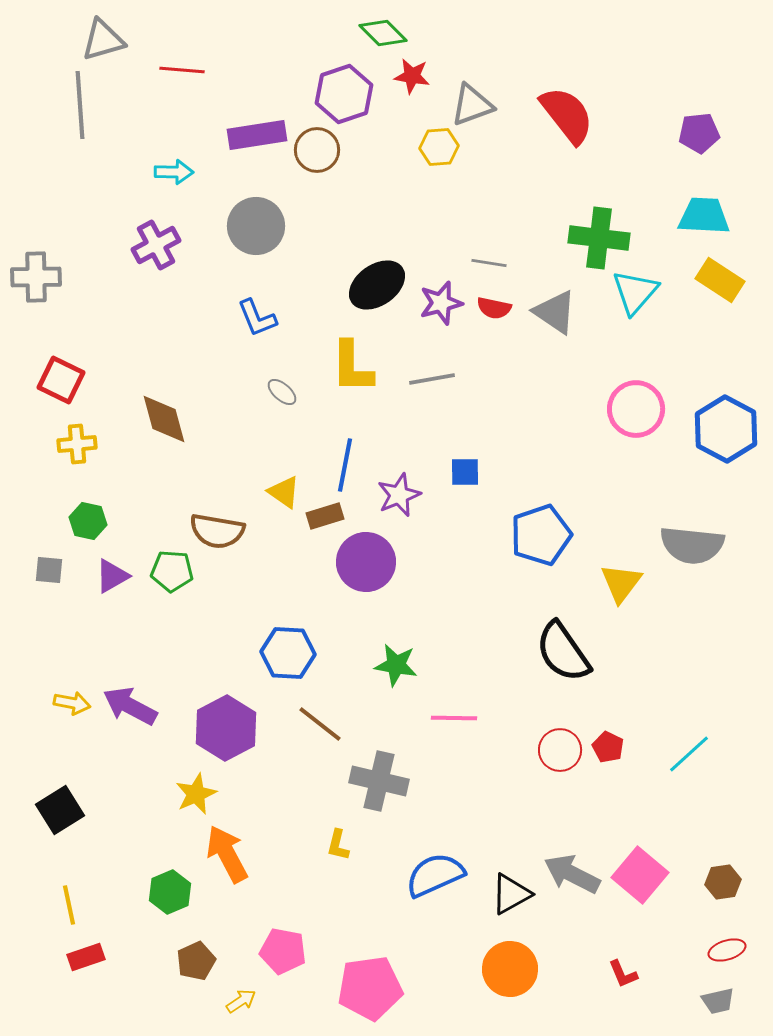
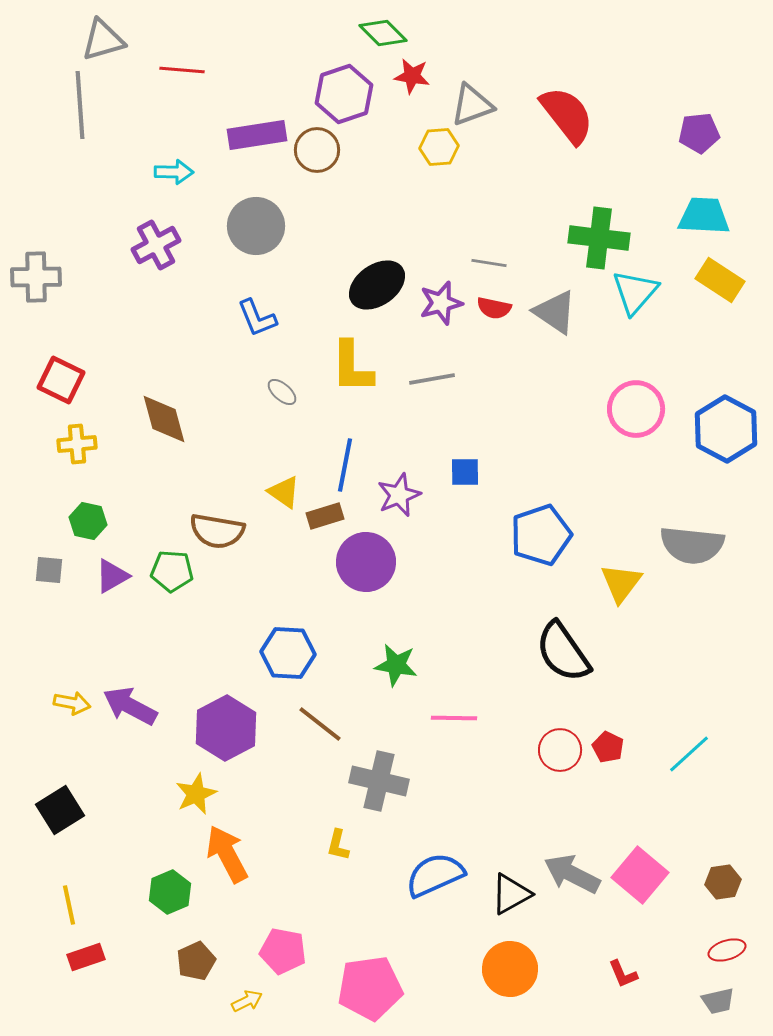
yellow arrow at (241, 1001): moved 6 px right; rotated 8 degrees clockwise
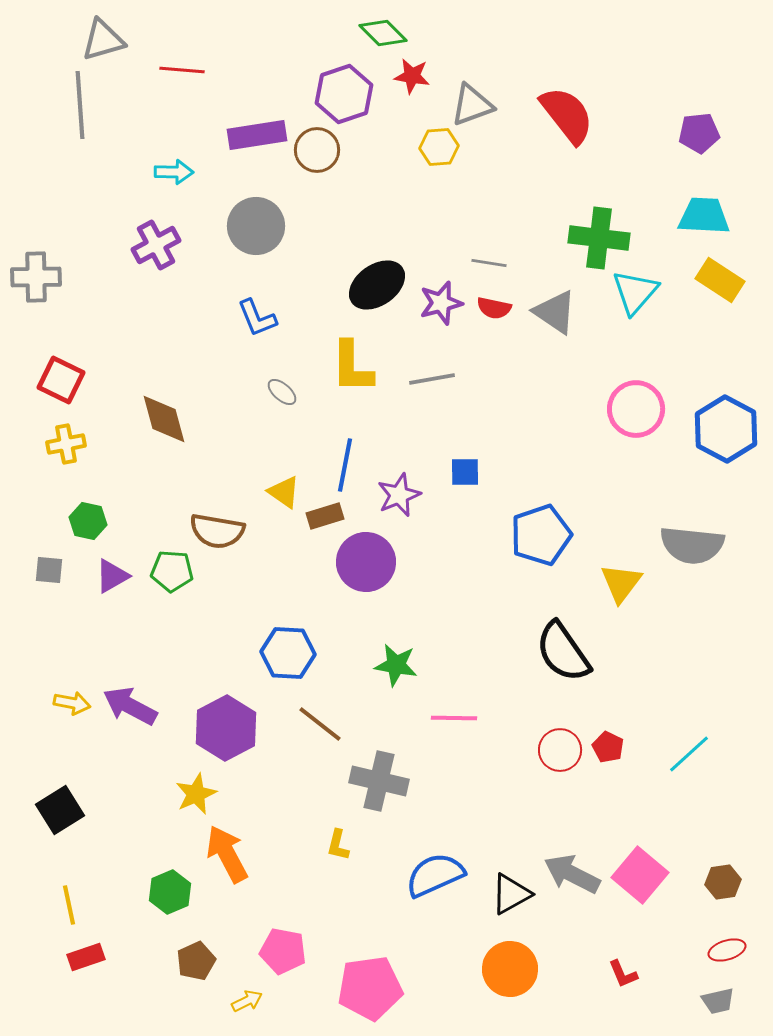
yellow cross at (77, 444): moved 11 px left; rotated 6 degrees counterclockwise
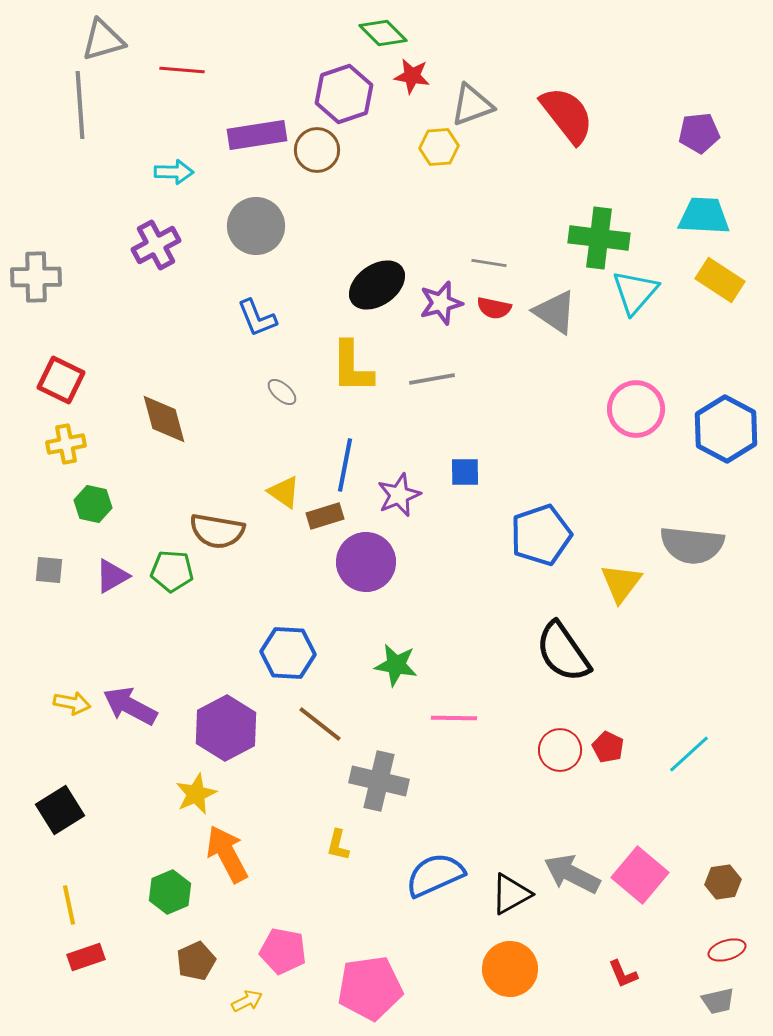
green hexagon at (88, 521): moved 5 px right, 17 px up
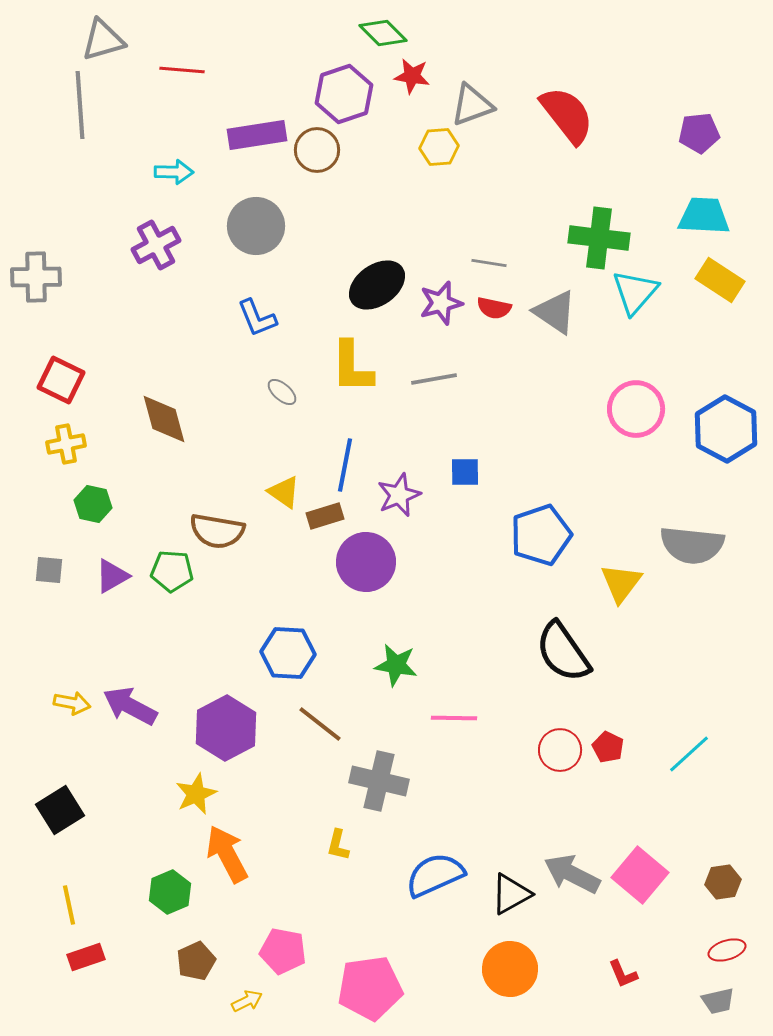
gray line at (432, 379): moved 2 px right
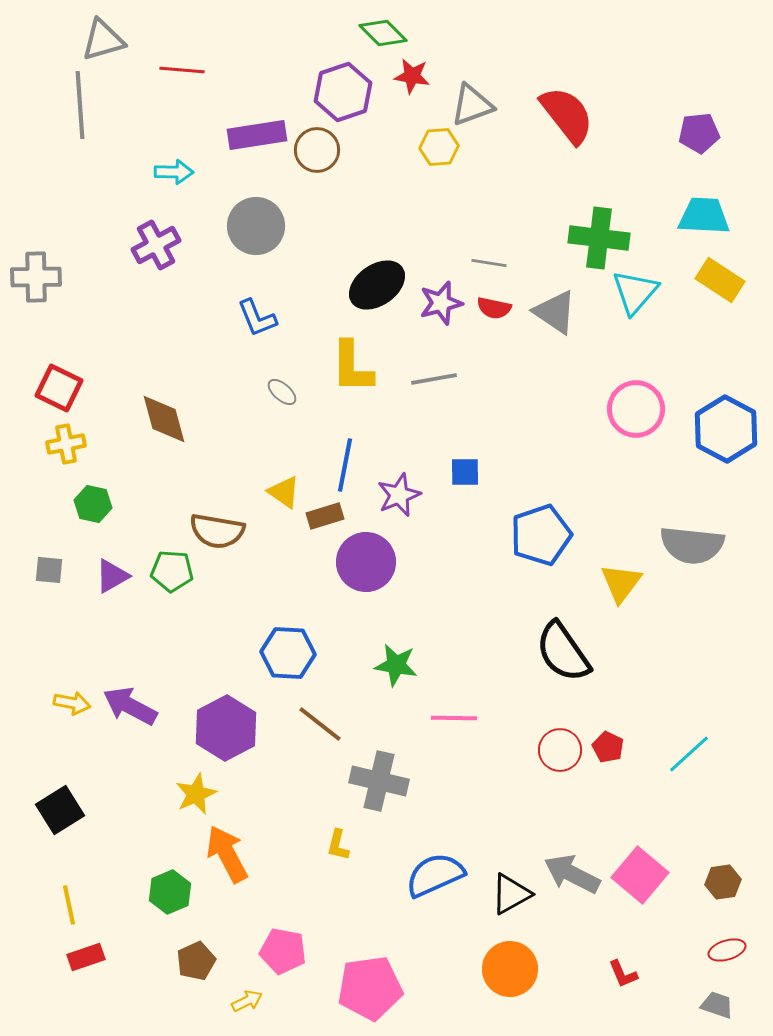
purple hexagon at (344, 94): moved 1 px left, 2 px up
red square at (61, 380): moved 2 px left, 8 px down
gray trapezoid at (718, 1001): moved 1 px left, 4 px down; rotated 148 degrees counterclockwise
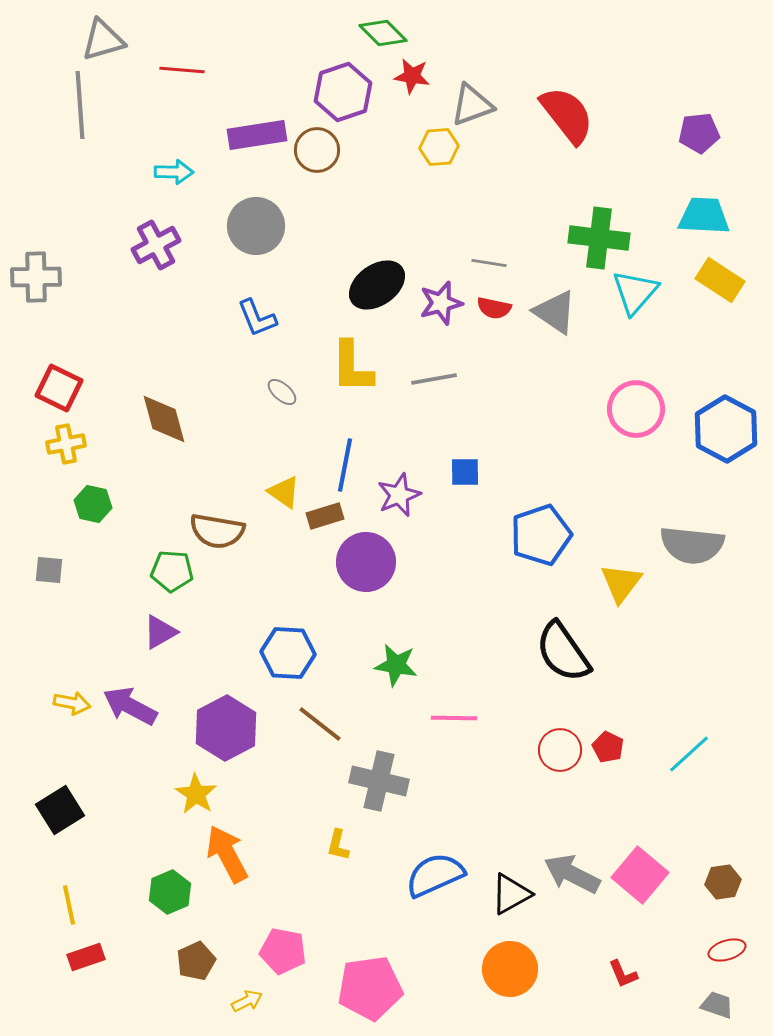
purple triangle at (112, 576): moved 48 px right, 56 px down
yellow star at (196, 794): rotated 15 degrees counterclockwise
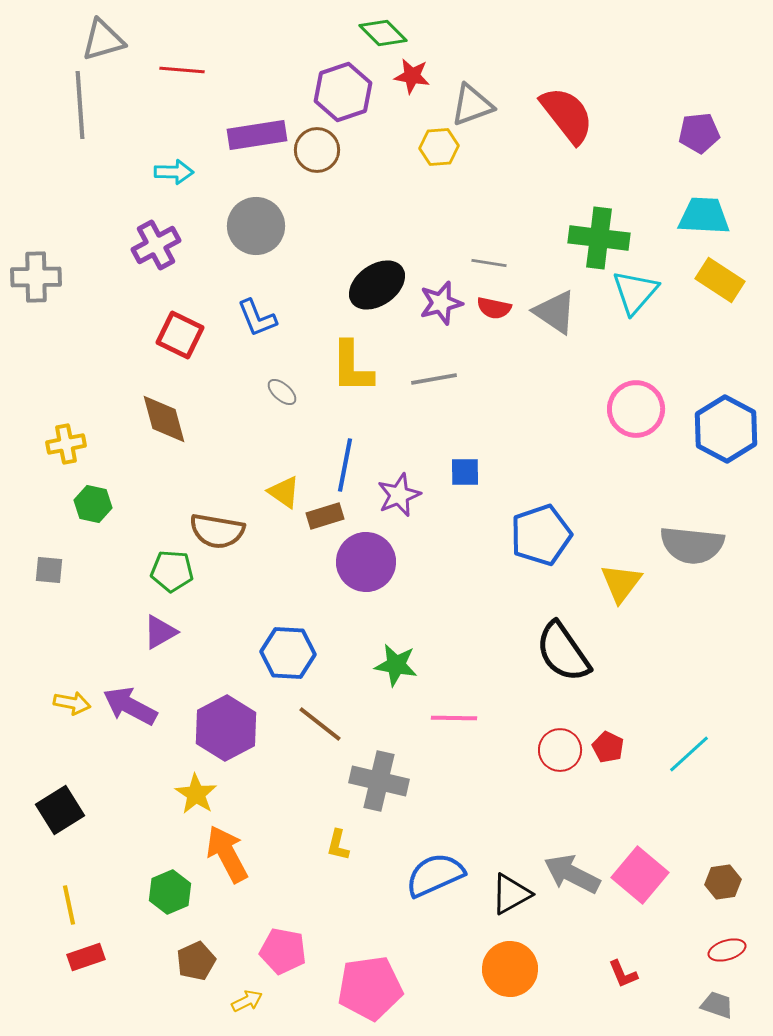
red square at (59, 388): moved 121 px right, 53 px up
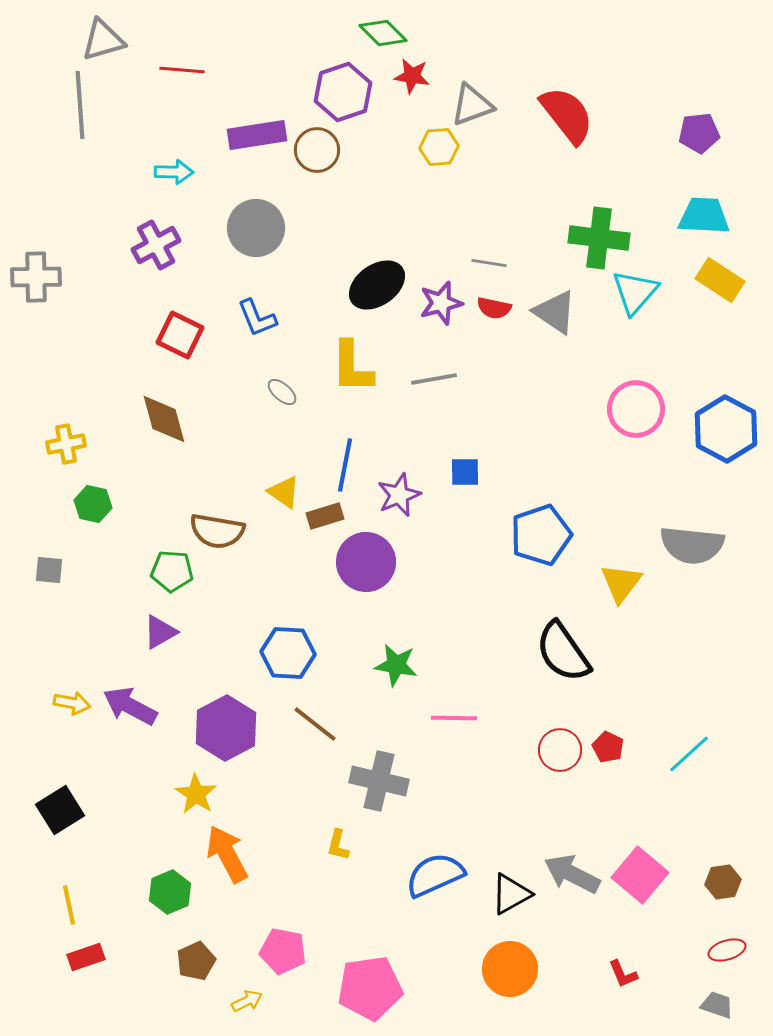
gray circle at (256, 226): moved 2 px down
brown line at (320, 724): moved 5 px left
